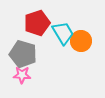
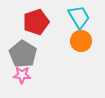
red pentagon: moved 1 px left, 1 px up
cyan trapezoid: moved 16 px right, 16 px up
gray pentagon: rotated 16 degrees clockwise
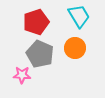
cyan trapezoid: moved 1 px up
orange circle: moved 6 px left, 7 px down
gray pentagon: moved 17 px right; rotated 8 degrees counterclockwise
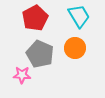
red pentagon: moved 1 px left, 4 px up; rotated 10 degrees counterclockwise
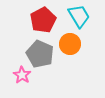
red pentagon: moved 8 px right, 2 px down
orange circle: moved 5 px left, 4 px up
pink star: rotated 30 degrees clockwise
